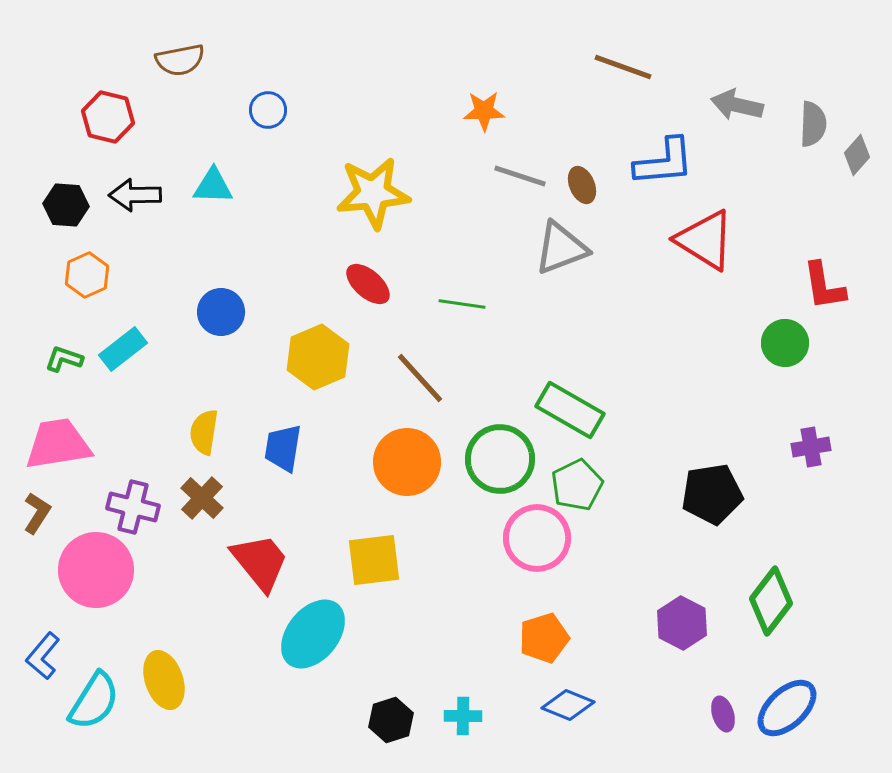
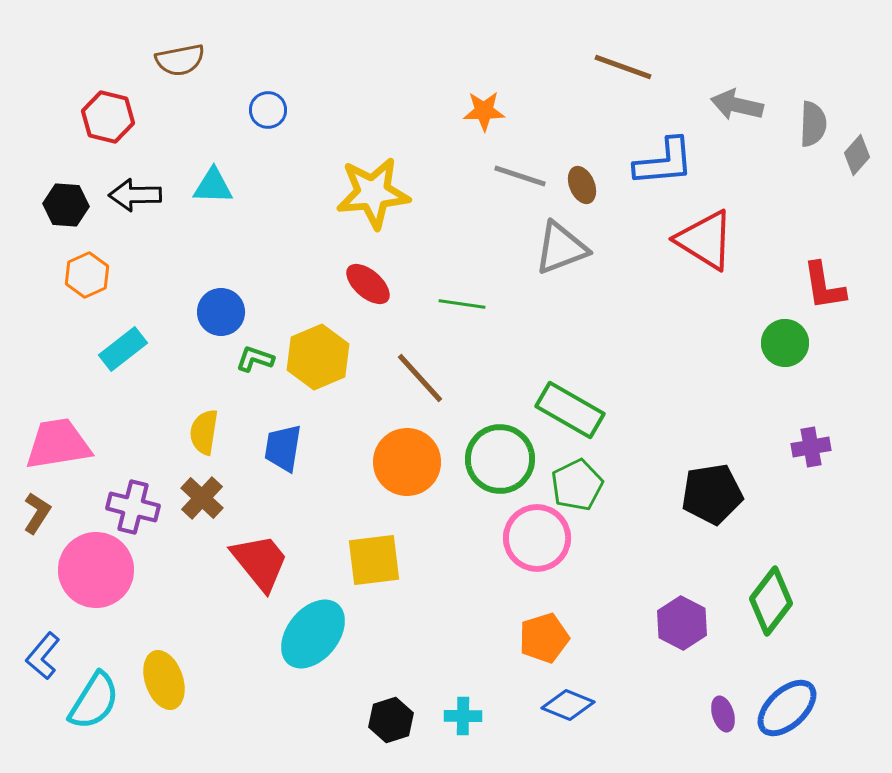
green L-shape at (64, 359): moved 191 px right
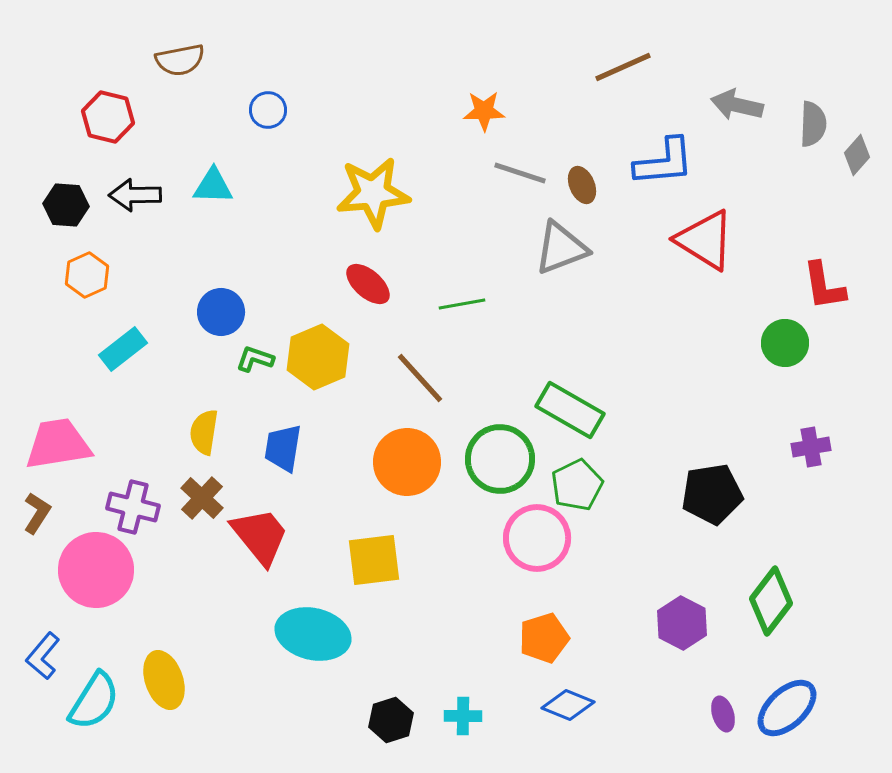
brown line at (623, 67): rotated 44 degrees counterclockwise
gray line at (520, 176): moved 3 px up
green line at (462, 304): rotated 18 degrees counterclockwise
red trapezoid at (260, 562): moved 26 px up
cyan ellipse at (313, 634): rotated 64 degrees clockwise
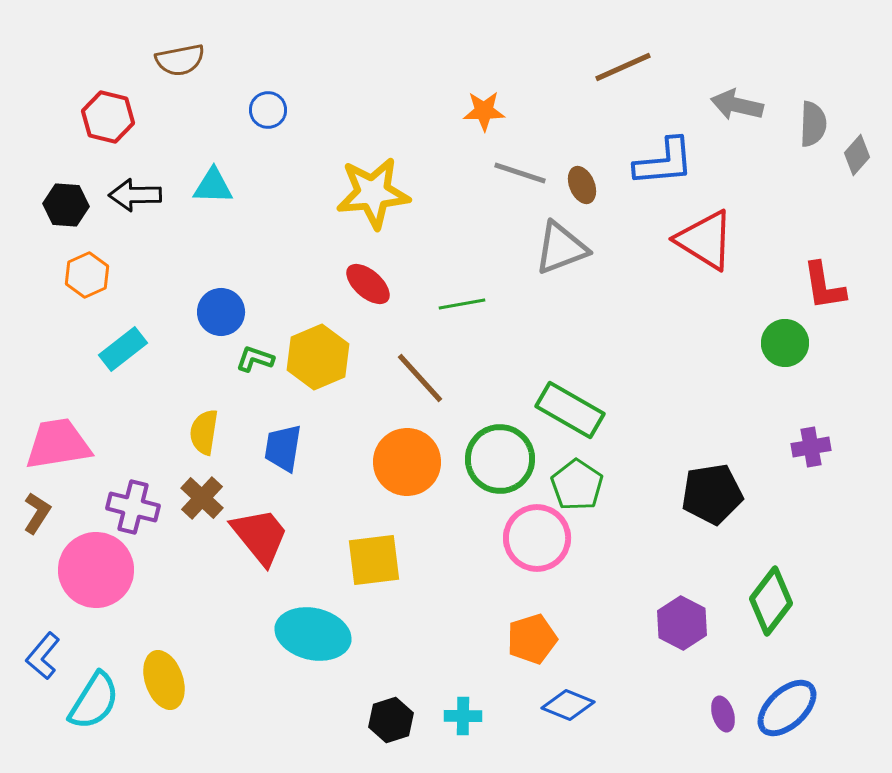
green pentagon at (577, 485): rotated 12 degrees counterclockwise
orange pentagon at (544, 638): moved 12 px left, 1 px down
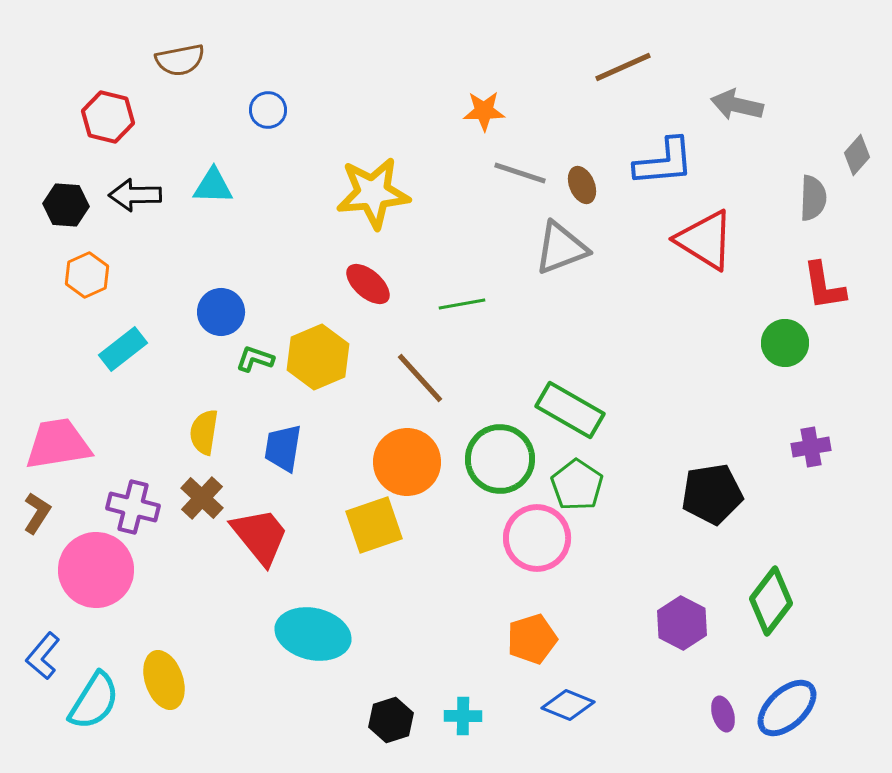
gray semicircle at (813, 124): moved 74 px down
yellow square at (374, 560): moved 35 px up; rotated 12 degrees counterclockwise
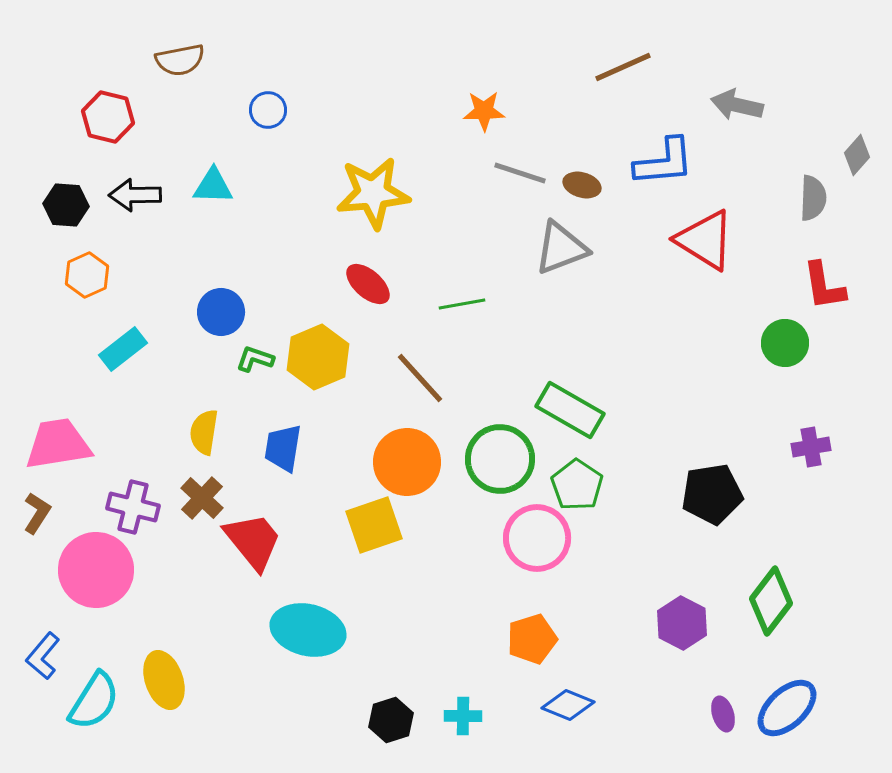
brown ellipse at (582, 185): rotated 51 degrees counterclockwise
red trapezoid at (260, 536): moved 7 px left, 5 px down
cyan ellipse at (313, 634): moved 5 px left, 4 px up
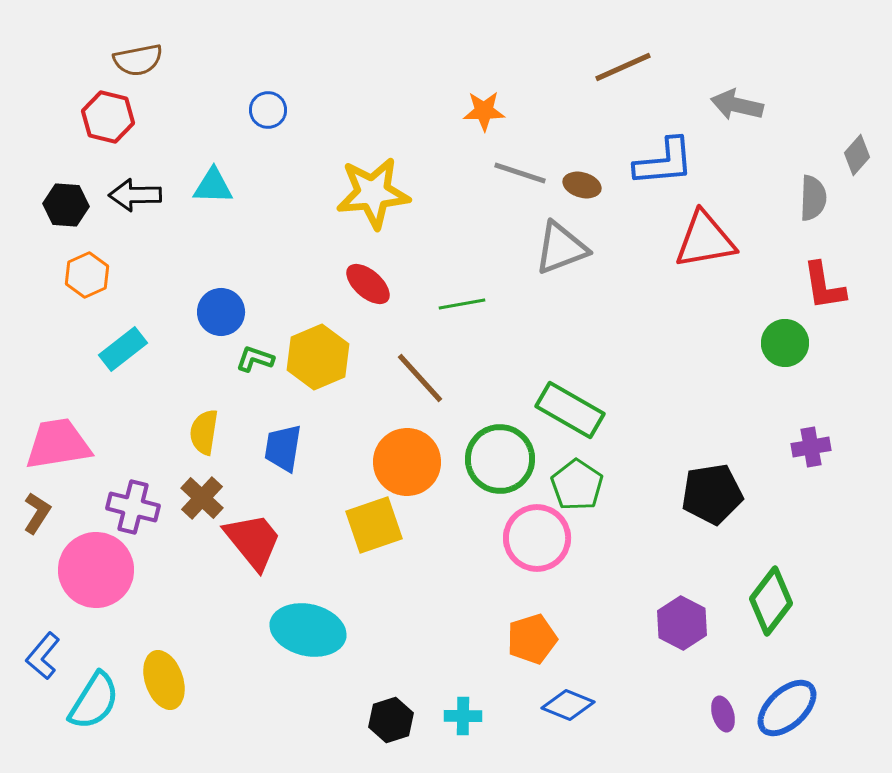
brown semicircle at (180, 60): moved 42 px left
red triangle at (705, 240): rotated 42 degrees counterclockwise
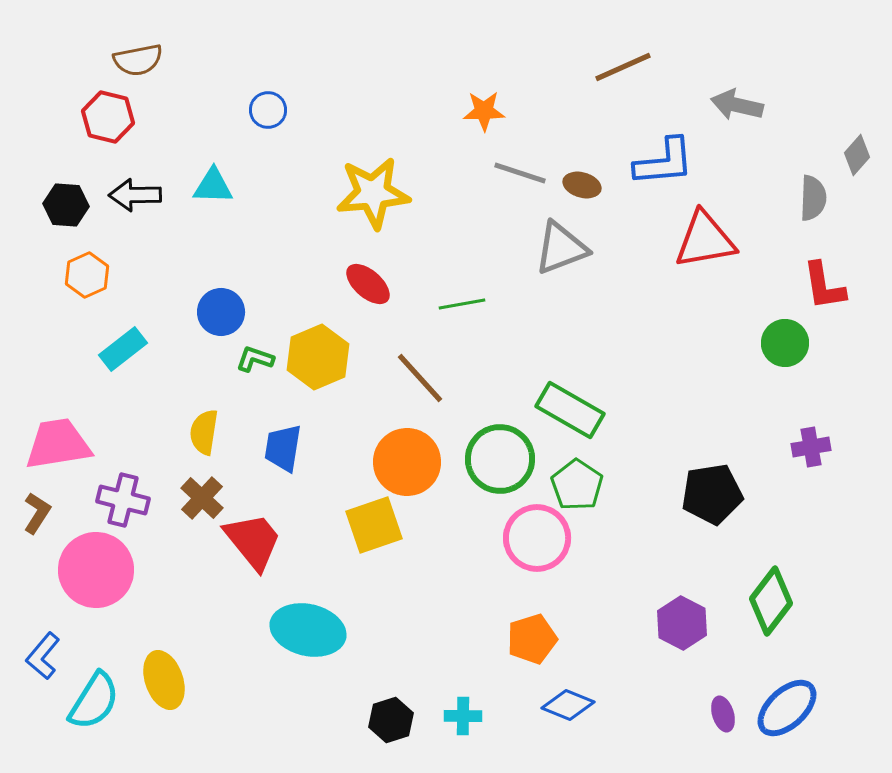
purple cross at (133, 507): moved 10 px left, 7 px up
